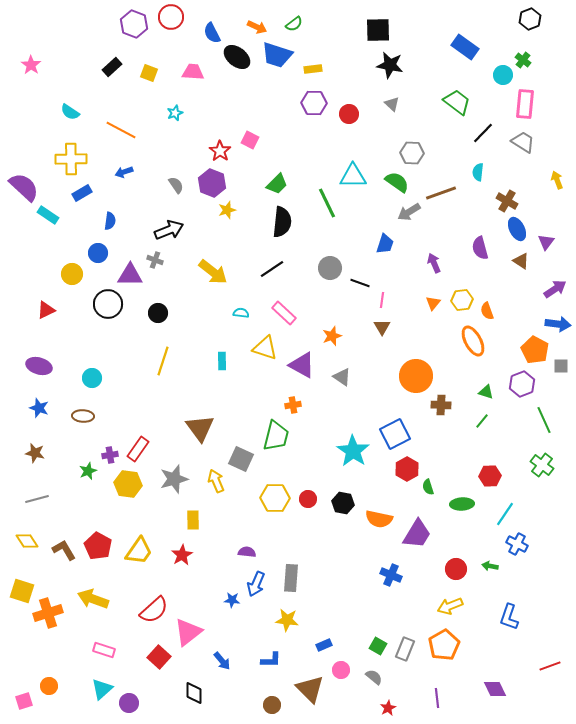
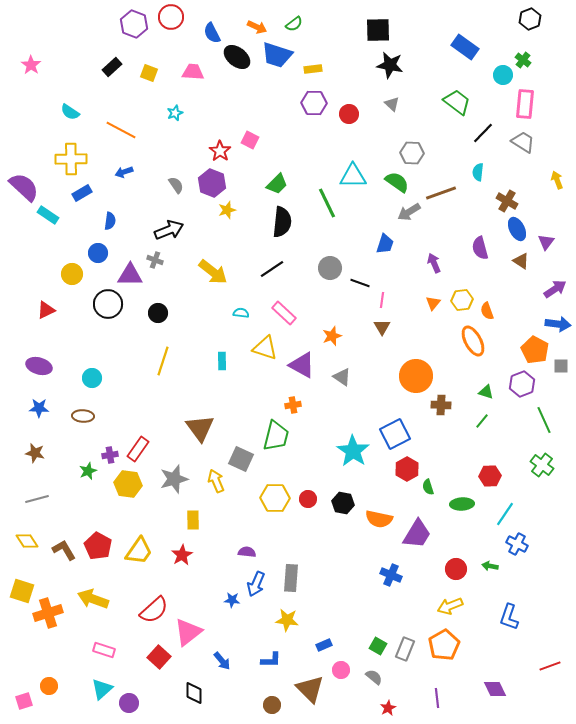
blue star at (39, 408): rotated 18 degrees counterclockwise
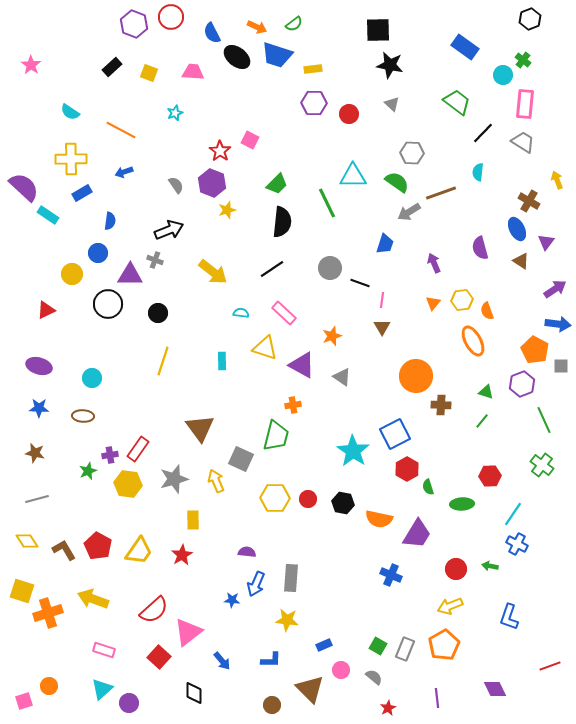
brown cross at (507, 201): moved 22 px right
cyan line at (505, 514): moved 8 px right
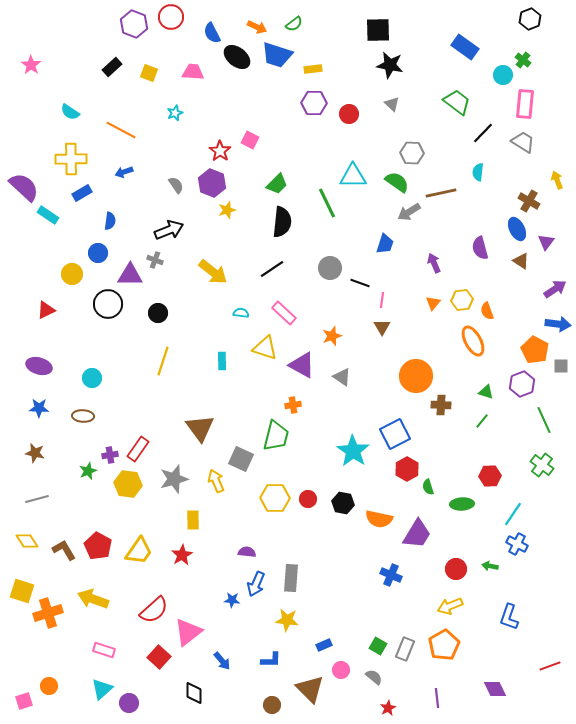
brown line at (441, 193): rotated 8 degrees clockwise
